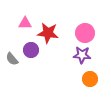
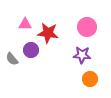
pink triangle: moved 1 px down
pink circle: moved 2 px right, 6 px up
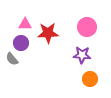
red star: rotated 10 degrees counterclockwise
purple circle: moved 10 px left, 7 px up
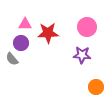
orange circle: moved 6 px right, 8 px down
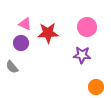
pink triangle: rotated 24 degrees clockwise
gray semicircle: moved 8 px down
